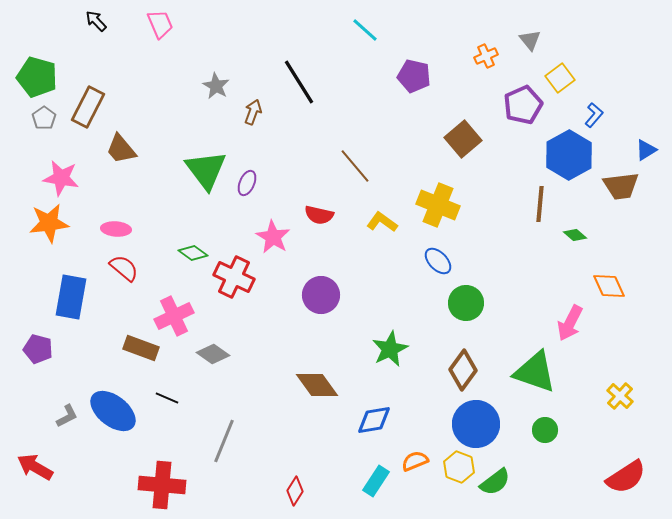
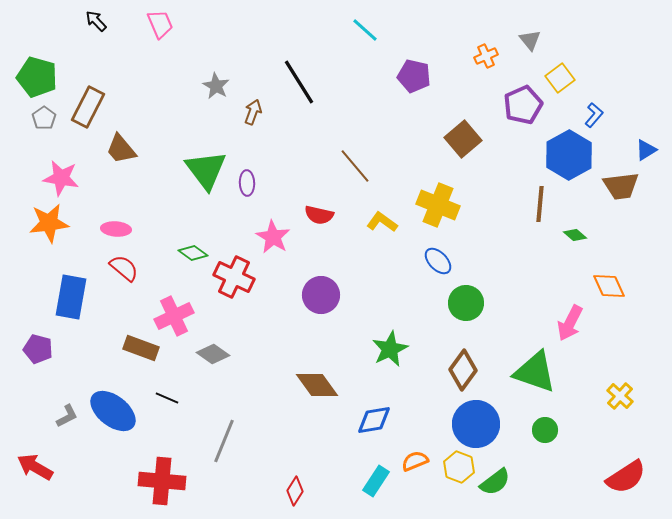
purple ellipse at (247, 183): rotated 25 degrees counterclockwise
red cross at (162, 485): moved 4 px up
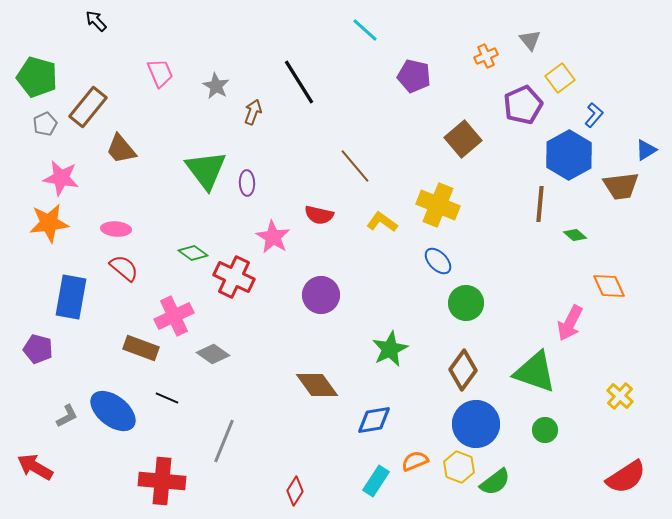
pink trapezoid at (160, 24): moved 49 px down
brown rectangle at (88, 107): rotated 12 degrees clockwise
gray pentagon at (44, 118): moved 1 px right, 6 px down; rotated 10 degrees clockwise
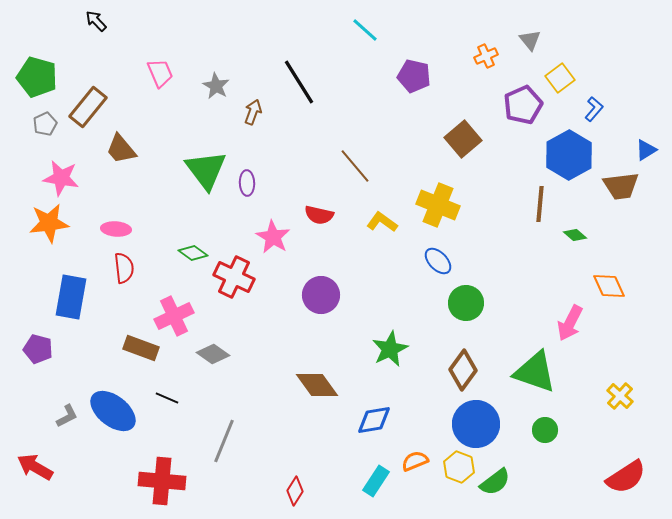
blue L-shape at (594, 115): moved 6 px up
red semicircle at (124, 268): rotated 44 degrees clockwise
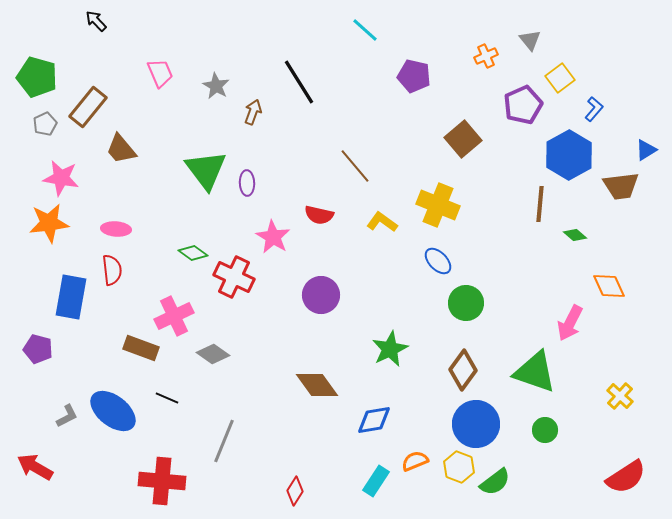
red semicircle at (124, 268): moved 12 px left, 2 px down
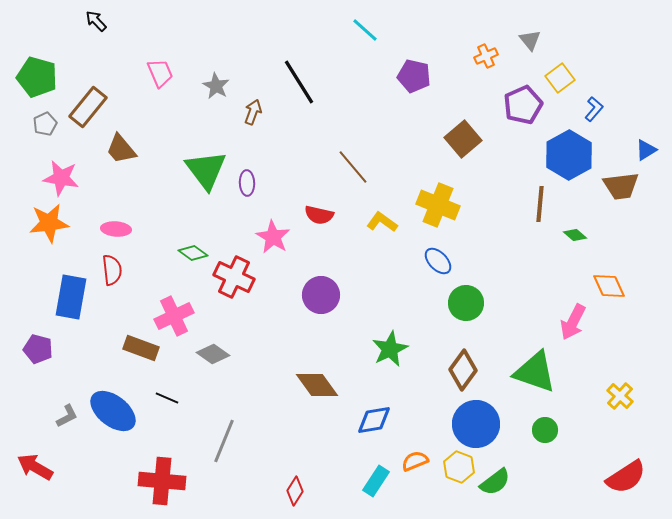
brown line at (355, 166): moved 2 px left, 1 px down
pink arrow at (570, 323): moved 3 px right, 1 px up
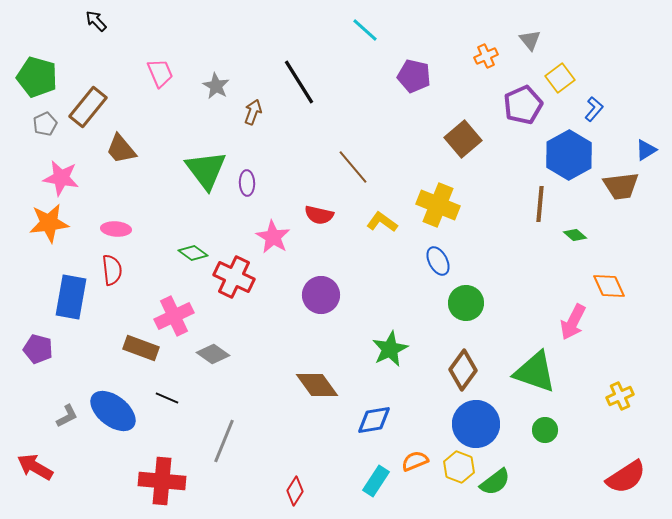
blue ellipse at (438, 261): rotated 16 degrees clockwise
yellow cross at (620, 396): rotated 24 degrees clockwise
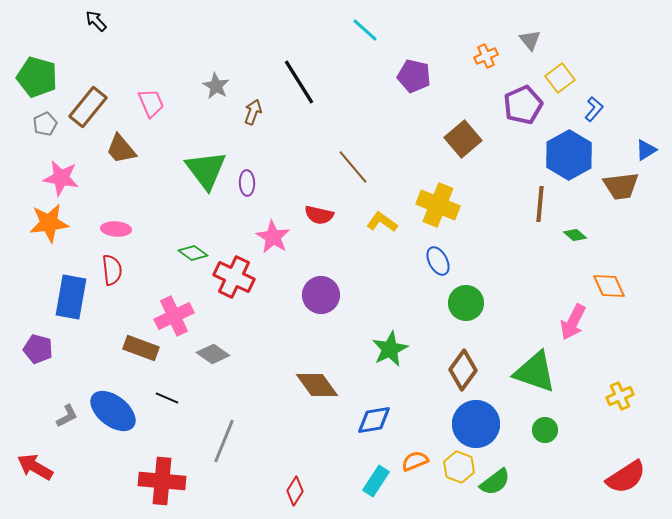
pink trapezoid at (160, 73): moved 9 px left, 30 px down
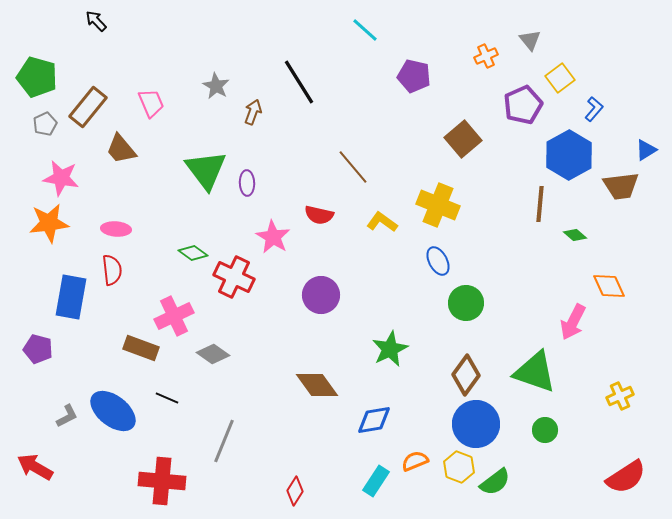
brown diamond at (463, 370): moved 3 px right, 5 px down
